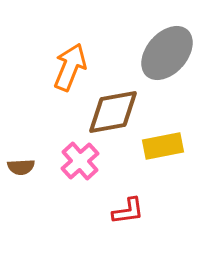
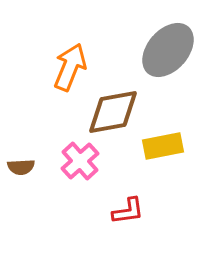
gray ellipse: moved 1 px right, 3 px up
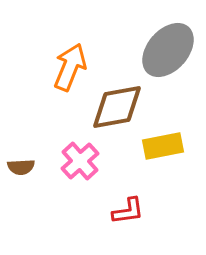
brown diamond: moved 4 px right, 5 px up
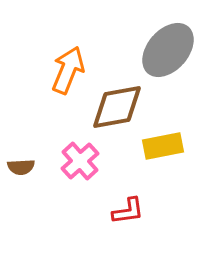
orange arrow: moved 2 px left, 3 px down
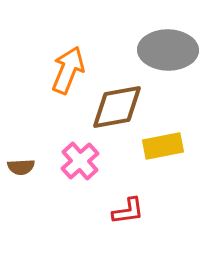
gray ellipse: rotated 50 degrees clockwise
